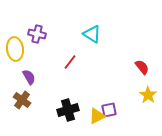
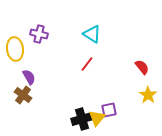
purple cross: moved 2 px right
red line: moved 17 px right, 2 px down
brown cross: moved 1 px right, 5 px up
black cross: moved 14 px right, 9 px down
yellow triangle: moved 2 px down; rotated 24 degrees counterclockwise
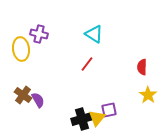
cyan triangle: moved 2 px right
yellow ellipse: moved 6 px right
red semicircle: rotated 140 degrees counterclockwise
purple semicircle: moved 9 px right, 23 px down
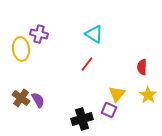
brown cross: moved 2 px left, 3 px down
purple square: rotated 35 degrees clockwise
yellow triangle: moved 20 px right, 24 px up
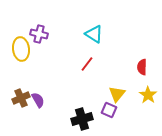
brown cross: rotated 30 degrees clockwise
